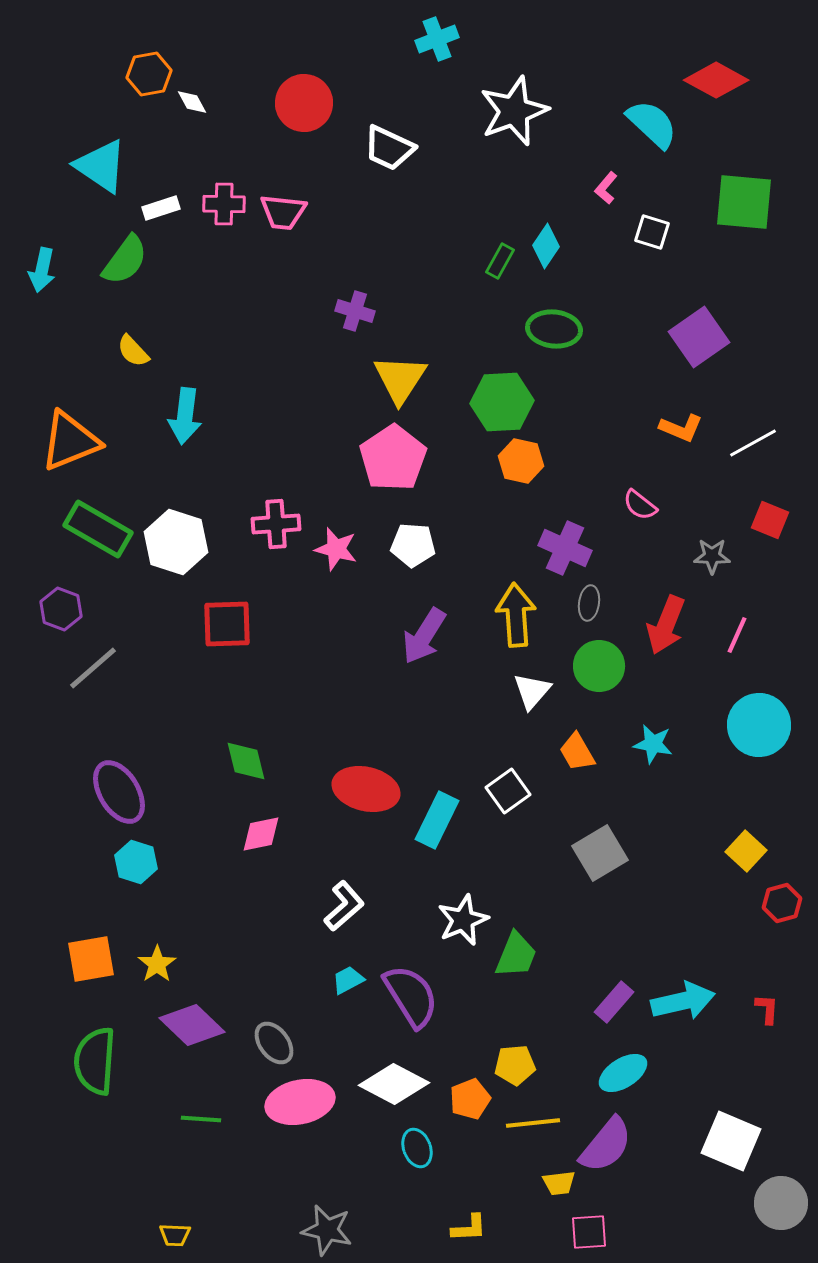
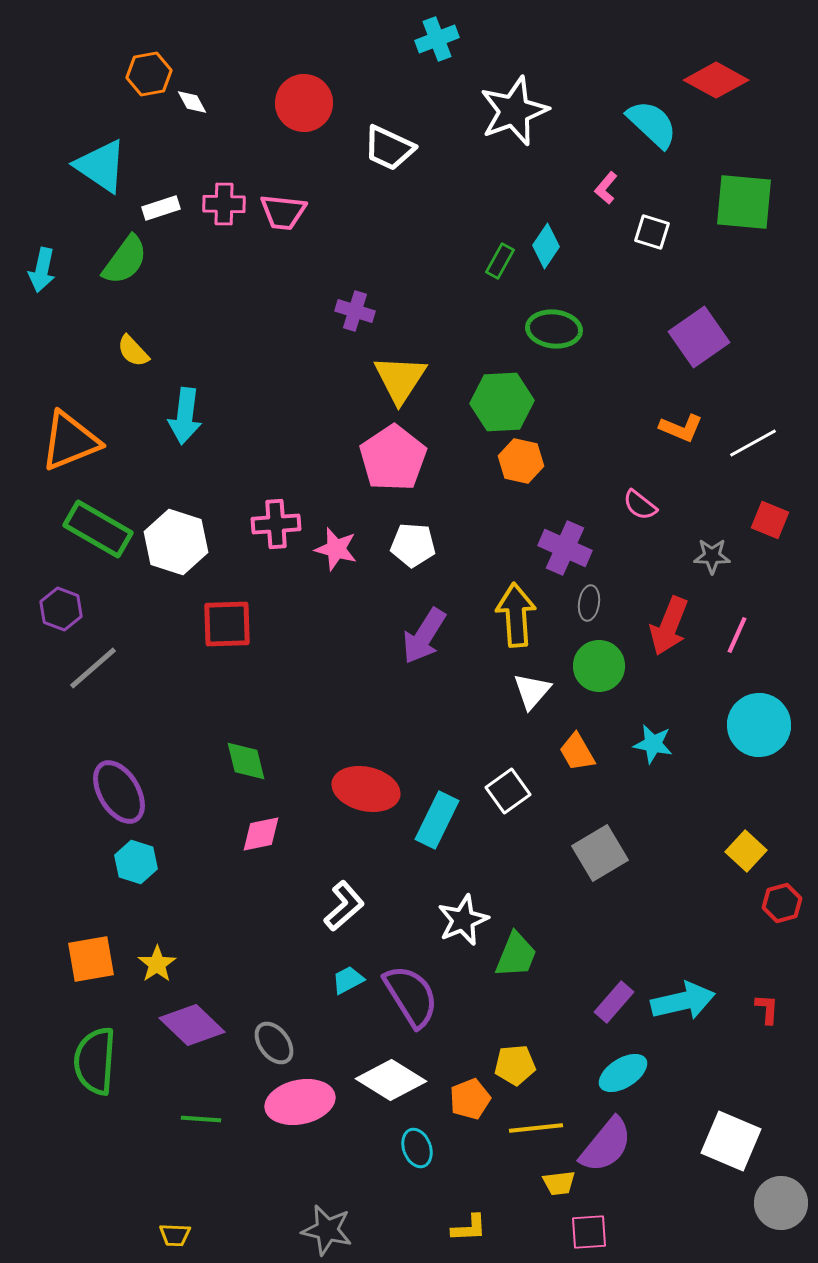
red arrow at (666, 625): moved 3 px right, 1 px down
white diamond at (394, 1084): moved 3 px left, 4 px up; rotated 4 degrees clockwise
yellow line at (533, 1123): moved 3 px right, 5 px down
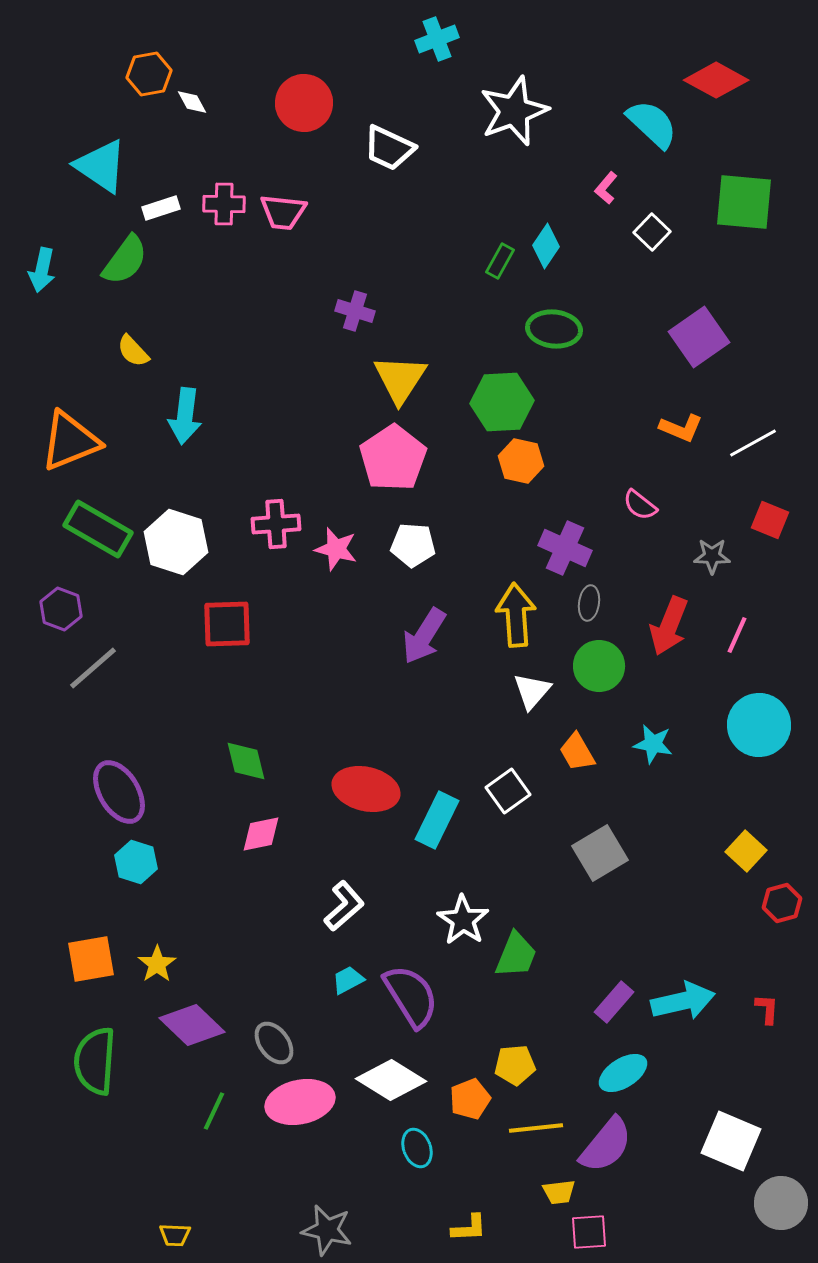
white square at (652, 232): rotated 27 degrees clockwise
white star at (463, 920): rotated 15 degrees counterclockwise
green line at (201, 1119): moved 13 px right, 8 px up; rotated 69 degrees counterclockwise
yellow trapezoid at (559, 1183): moved 9 px down
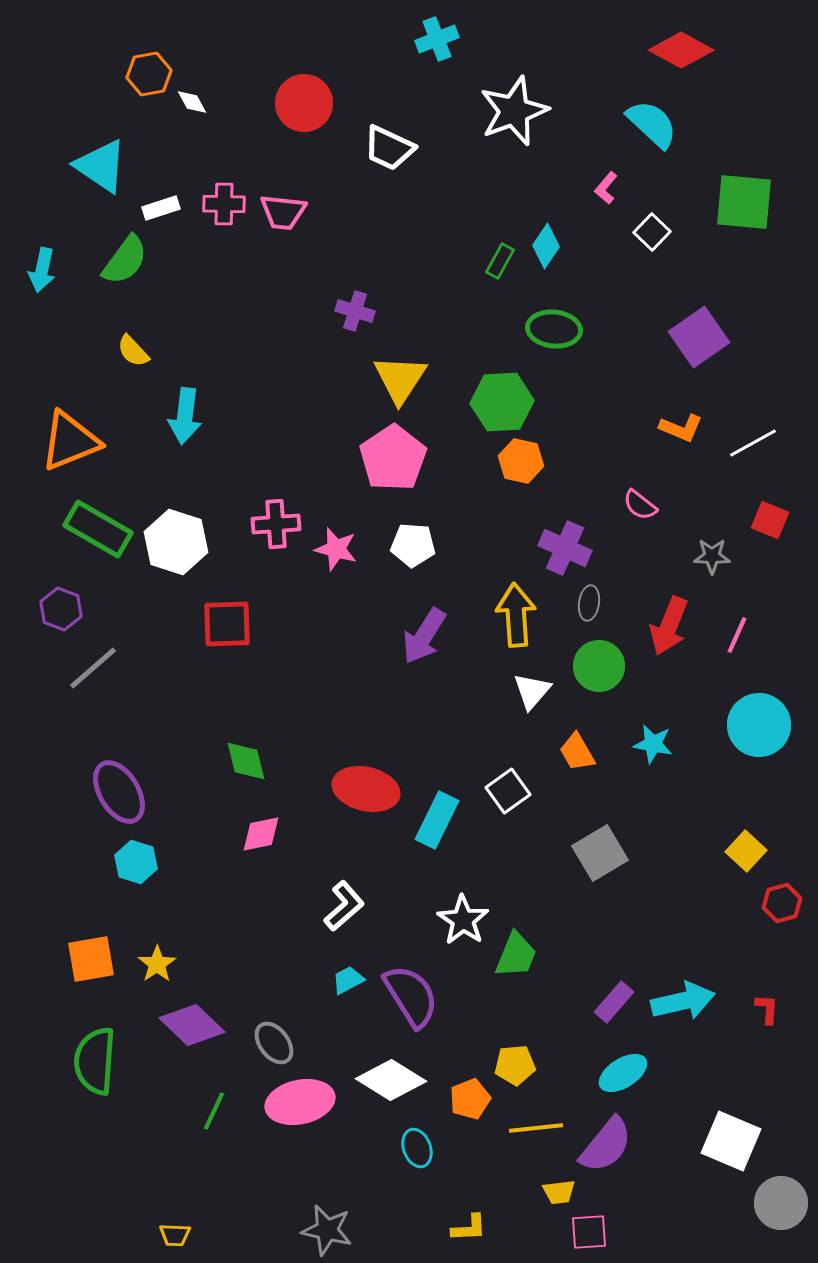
red diamond at (716, 80): moved 35 px left, 30 px up
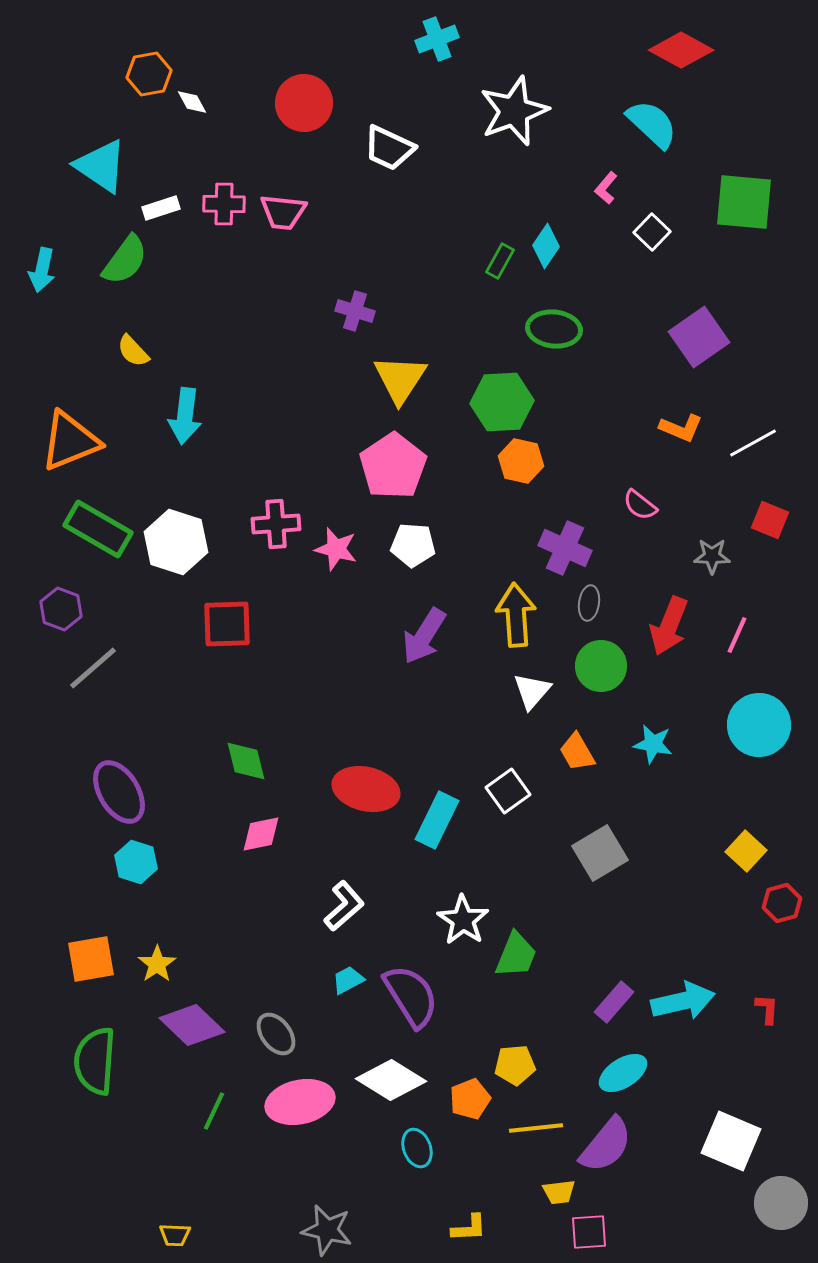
pink pentagon at (393, 458): moved 8 px down
green circle at (599, 666): moved 2 px right
gray ellipse at (274, 1043): moved 2 px right, 9 px up
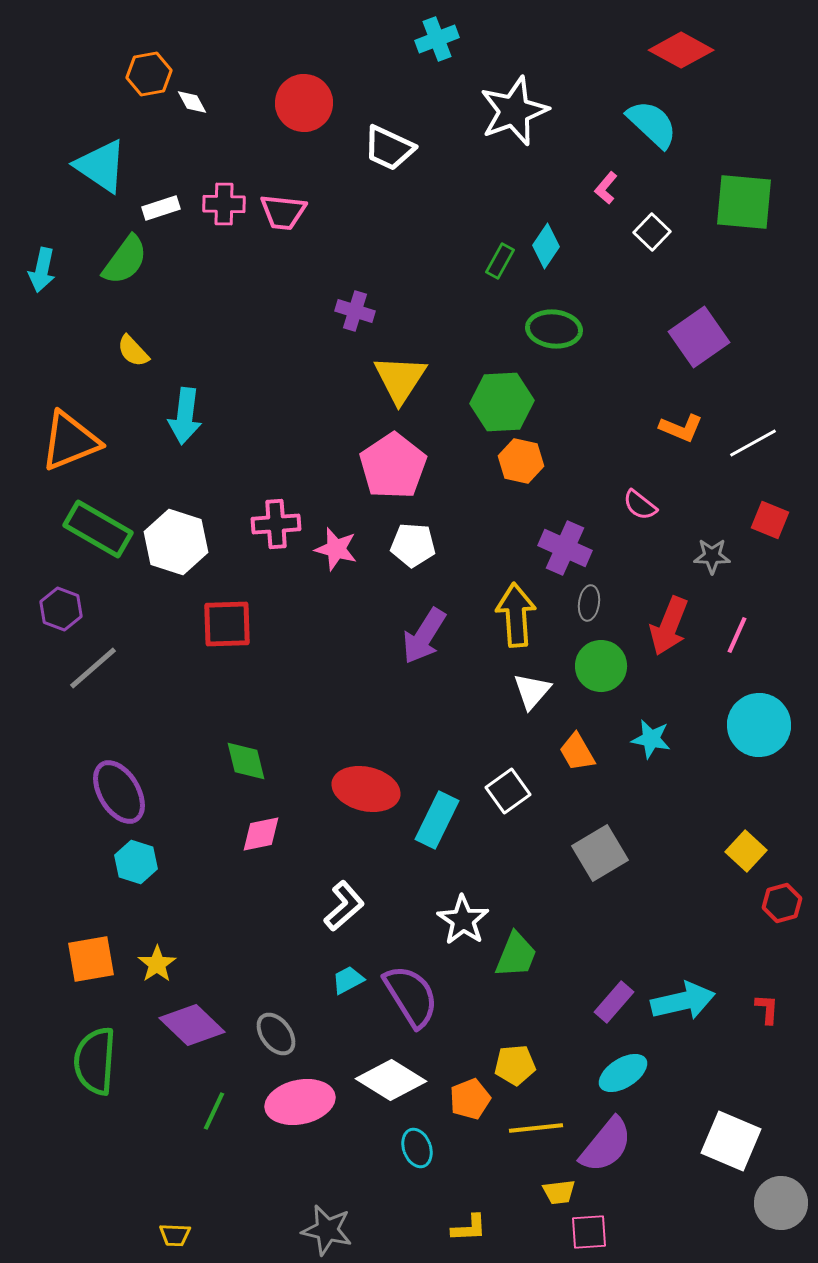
cyan star at (653, 744): moved 2 px left, 5 px up
